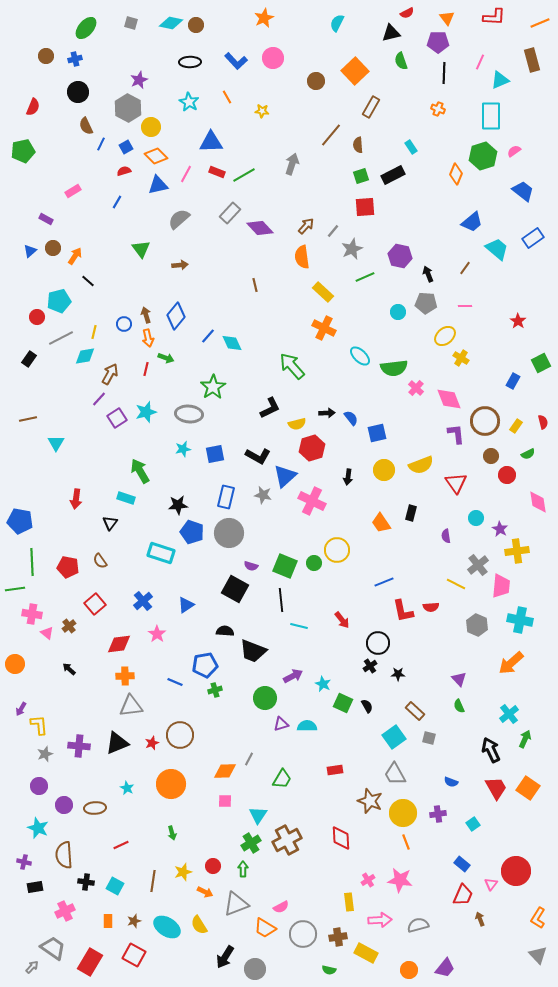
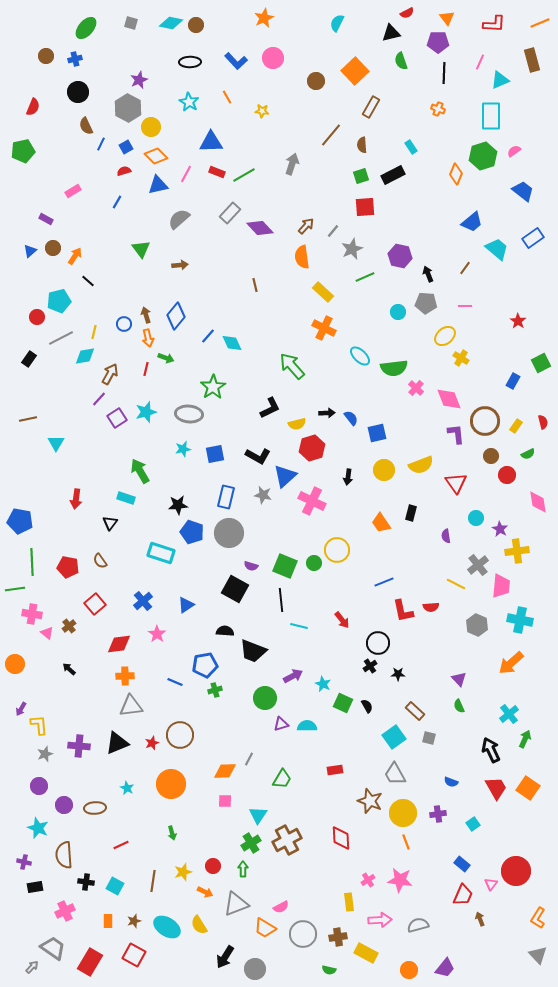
red L-shape at (494, 17): moved 7 px down
brown semicircle at (358, 145): moved 4 px right
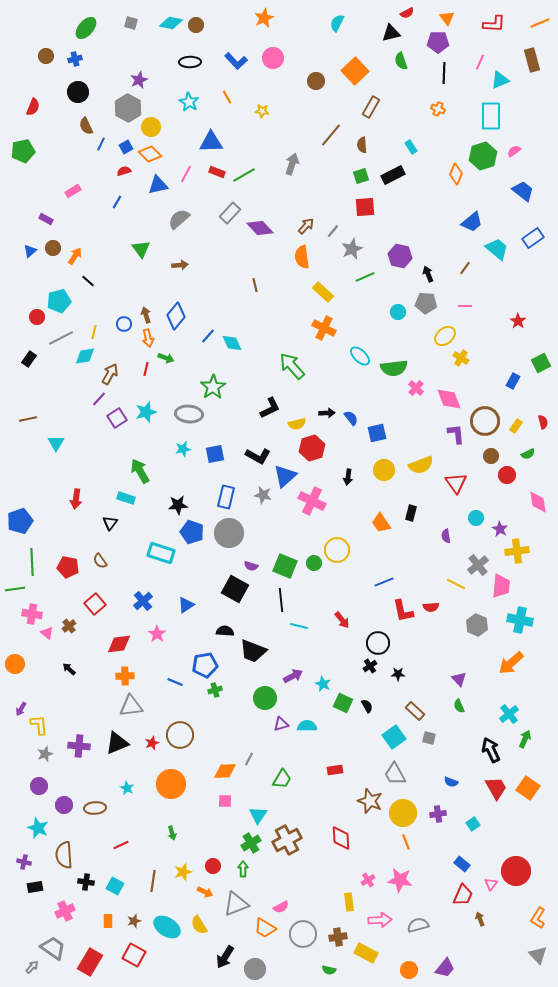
orange diamond at (156, 156): moved 6 px left, 2 px up
blue pentagon at (20, 521): rotated 30 degrees counterclockwise
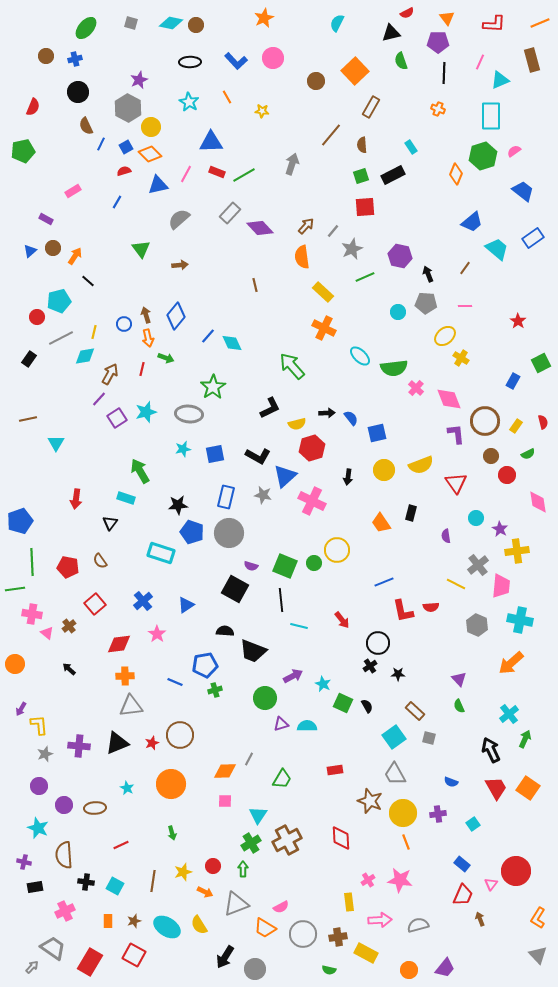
red line at (146, 369): moved 4 px left
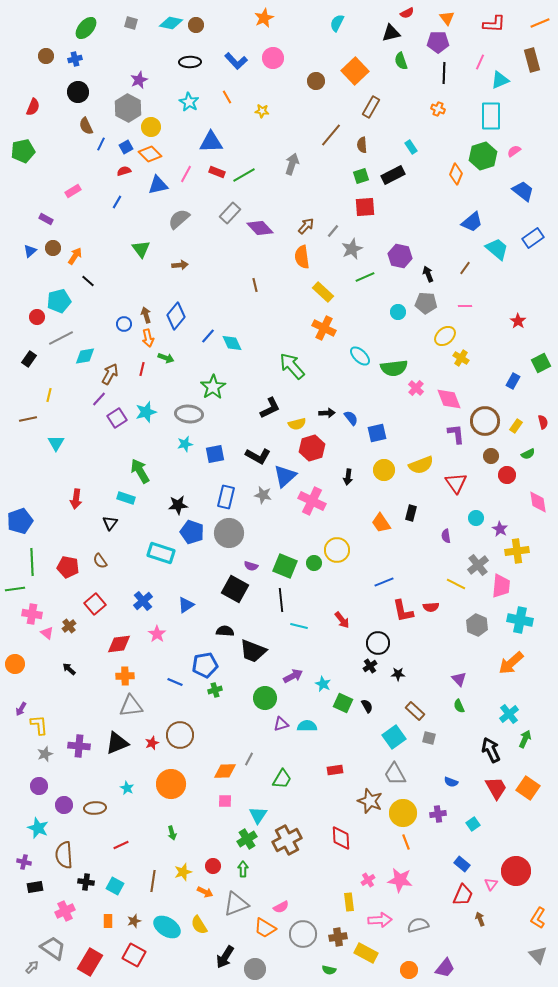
yellow line at (94, 332): moved 45 px left, 63 px down
cyan star at (183, 449): moved 2 px right, 5 px up
green cross at (251, 843): moved 4 px left, 4 px up
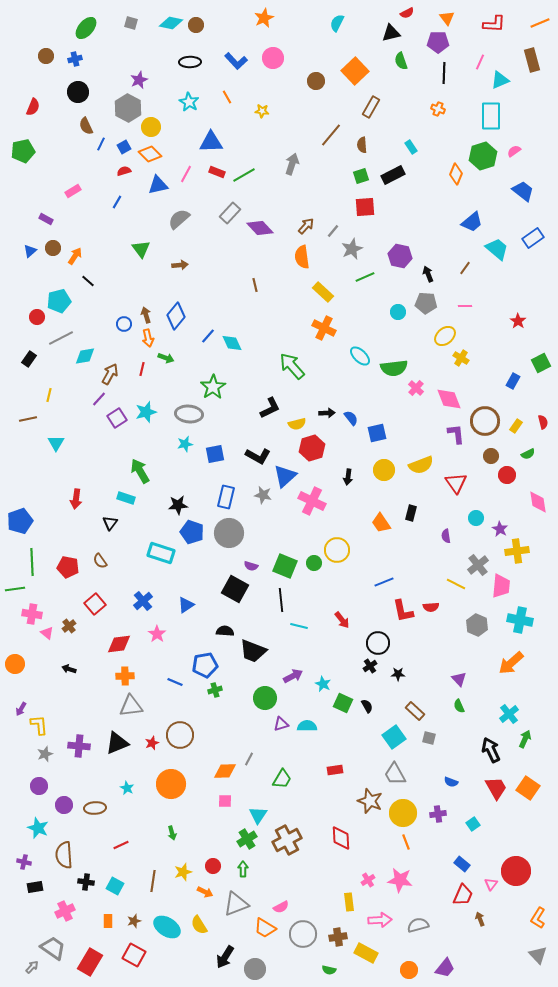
blue square at (126, 147): moved 2 px left
black arrow at (69, 669): rotated 24 degrees counterclockwise
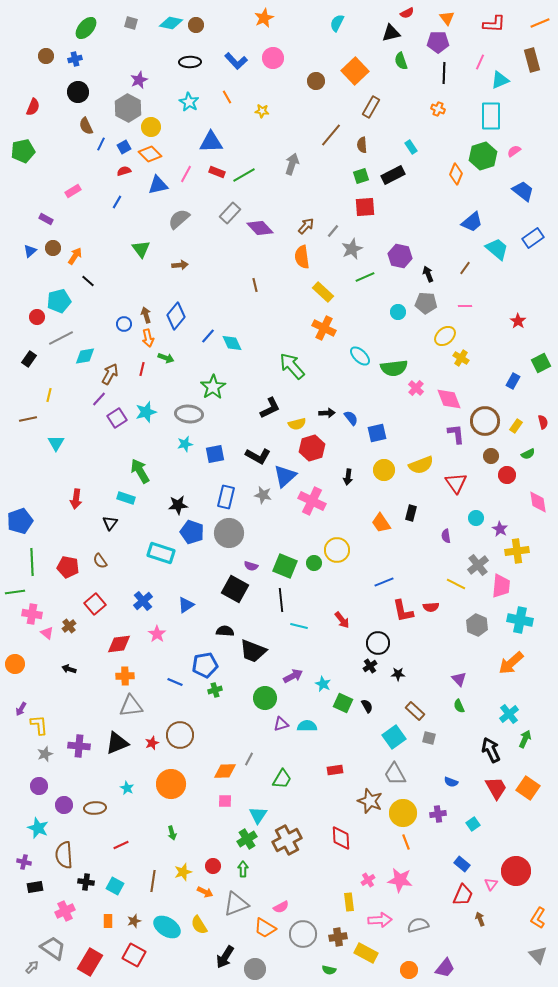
green line at (15, 589): moved 3 px down
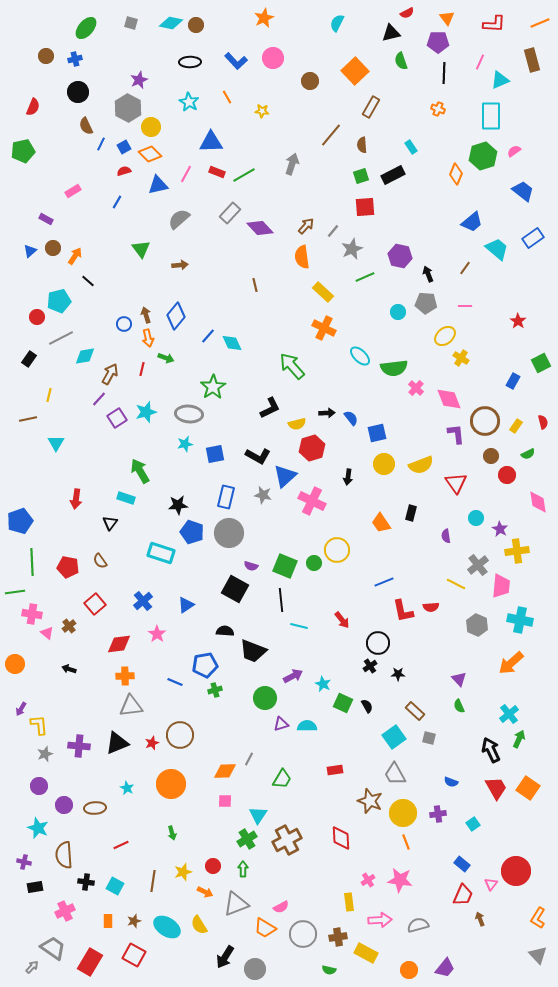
brown circle at (316, 81): moved 6 px left
yellow circle at (384, 470): moved 6 px up
green arrow at (525, 739): moved 6 px left
